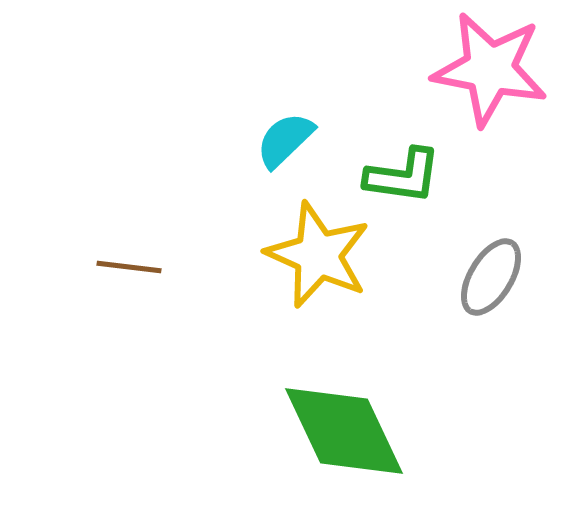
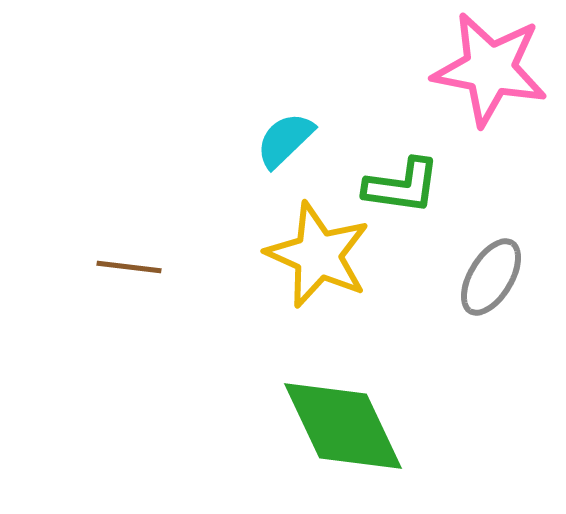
green L-shape: moved 1 px left, 10 px down
green diamond: moved 1 px left, 5 px up
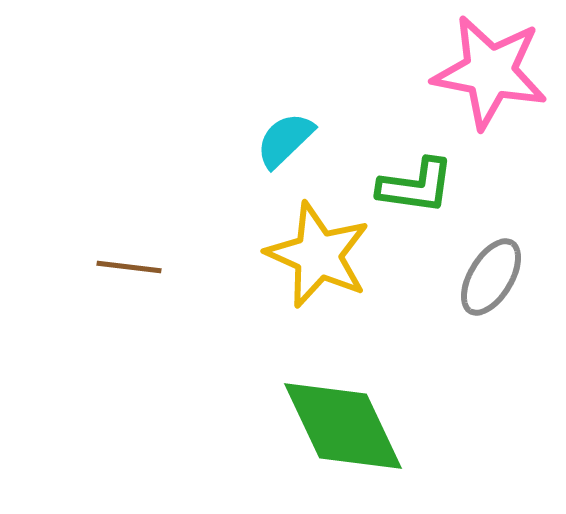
pink star: moved 3 px down
green L-shape: moved 14 px right
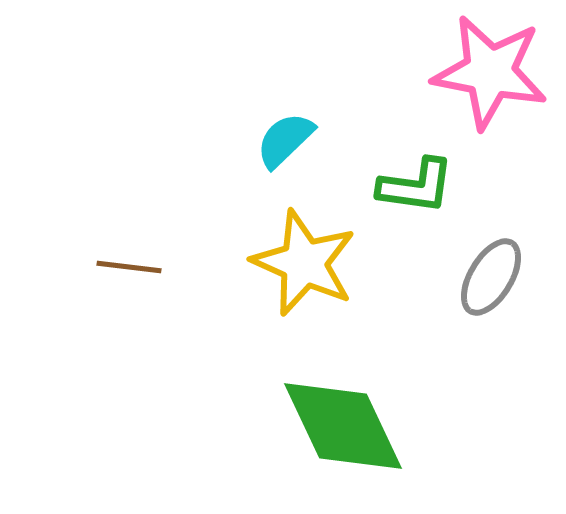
yellow star: moved 14 px left, 8 px down
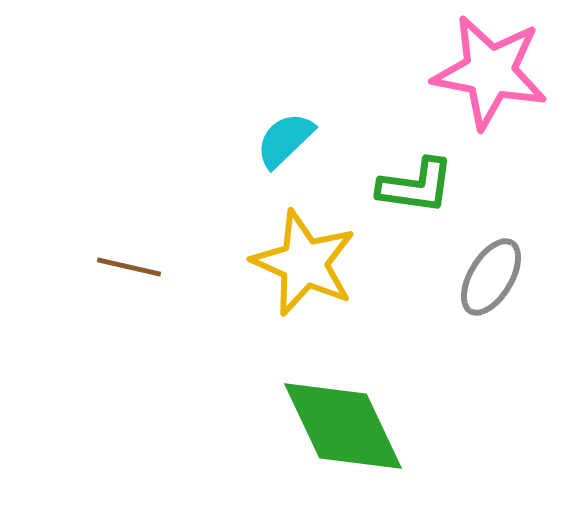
brown line: rotated 6 degrees clockwise
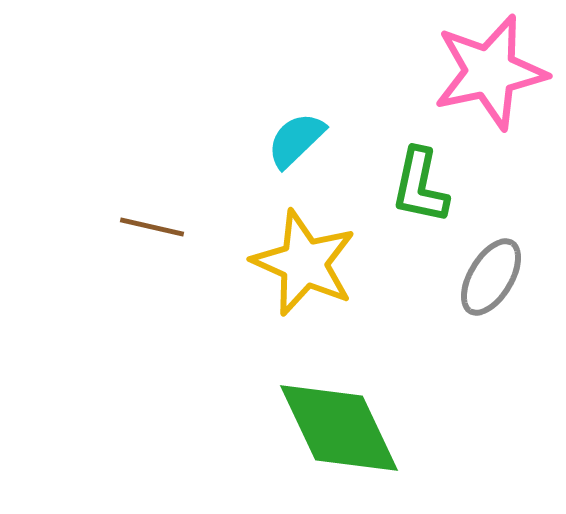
pink star: rotated 23 degrees counterclockwise
cyan semicircle: moved 11 px right
green L-shape: moved 4 px right; rotated 94 degrees clockwise
brown line: moved 23 px right, 40 px up
green diamond: moved 4 px left, 2 px down
